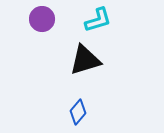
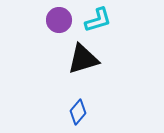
purple circle: moved 17 px right, 1 px down
black triangle: moved 2 px left, 1 px up
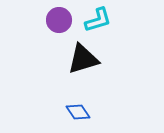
blue diamond: rotated 75 degrees counterclockwise
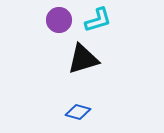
blue diamond: rotated 40 degrees counterclockwise
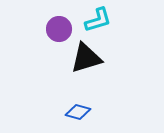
purple circle: moved 9 px down
black triangle: moved 3 px right, 1 px up
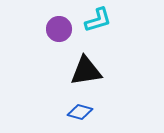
black triangle: moved 13 px down; rotated 8 degrees clockwise
blue diamond: moved 2 px right
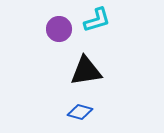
cyan L-shape: moved 1 px left
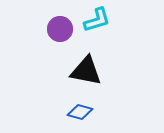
purple circle: moved 1 px right
black triangle: rotated 20 degrees clockwise
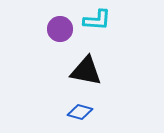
cyan L-shape: rotated 20 degrees clockwise
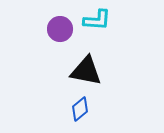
blue diamond: moved 3 px up; rotated 55 degrees counterclockwise
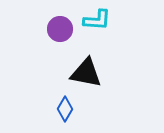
black triangle: moved 2 px down
blue diamond: moved 15 px left; rotated 20 degrees counterclockwise
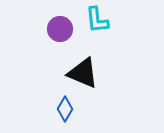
cyan L-shape: rotated 80 degrees clockwise
black triangle: moved 3 px left; rotated 12 degrees clockwise
